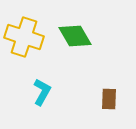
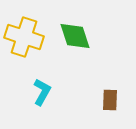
green diamond: rotated 12 degrees clockwise
brown rectangle: moved 1 px right, 1 px down
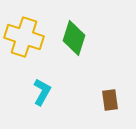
green diamond: moved 1 px left, 2 px down; rotated 36 degrees clockwise
brown rectangle: rotated 10 degrees counterclockwise
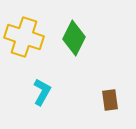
green diamond: rotated 8 degrees clockwise
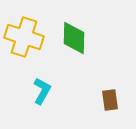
green diamond: rotated 24 degrees counterclockwise
cyan L-shape: moved 1 px up
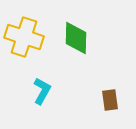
green diamond: moved 2 px right
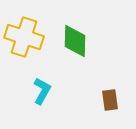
green diamond: moved 1 px left, 3 px down
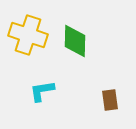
yellow cross: moved 4 px right, 2 px up
cyan L-shape: rotated 128 degrees counterclockwise
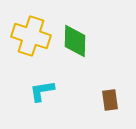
yellow cross: moved 3 px right, 1 px down
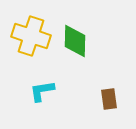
brown rectangle: moved 1 px left, 1 px up
